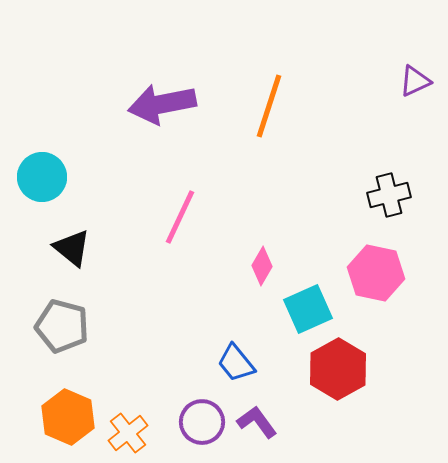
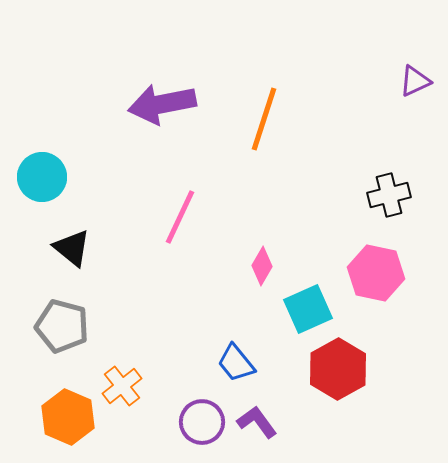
orange line: moved 5 px left, 13 px down
orange cross: moved 6 px left, 47 px up
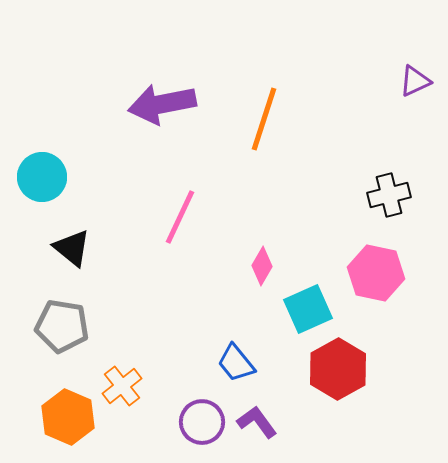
gray pentagon: rotated 6 degrees counterclockwise
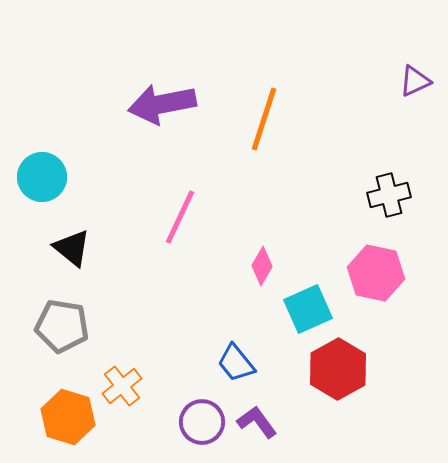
orange hexagon: rotated 6 degrees counterclockwise
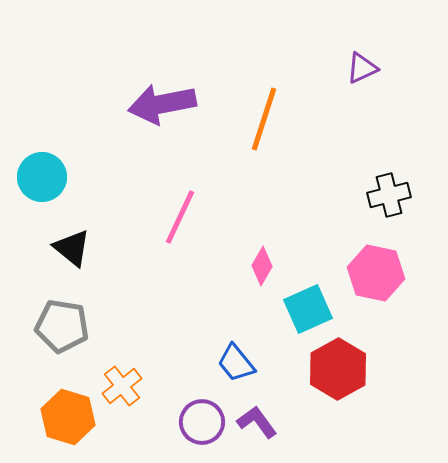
purple triangle: moved 53 px left, 13 px up
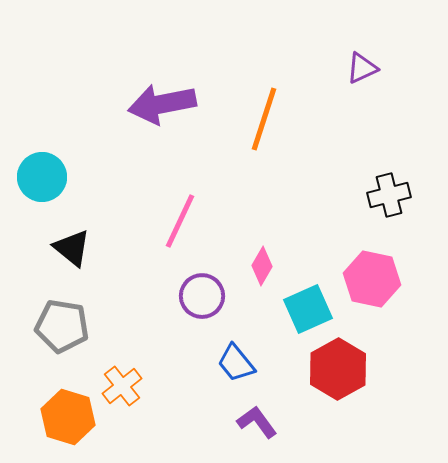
pink line: moved 4 px down
pink hexagon: moved 4 px left, 6 px down
purple circle: moved 126 px up
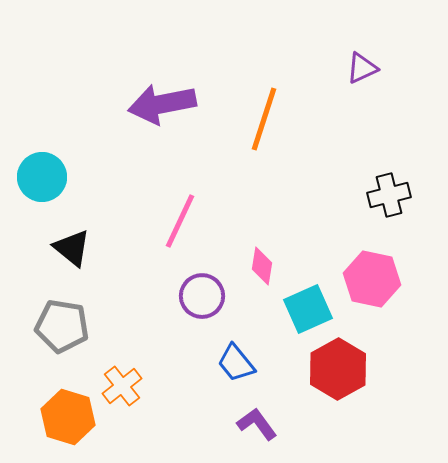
pink diamond: rotated 21 degrees counterclockwise
purple L-shape: moved 2 px down
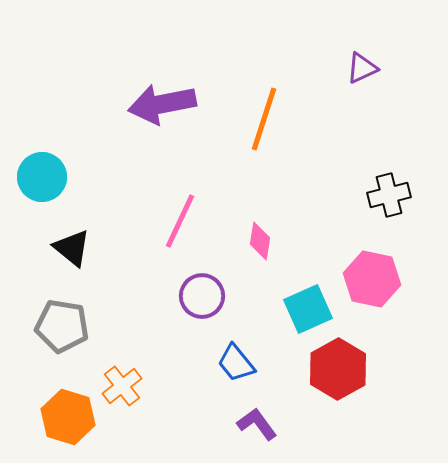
pink diamond: moved 2 px left, 25 px up
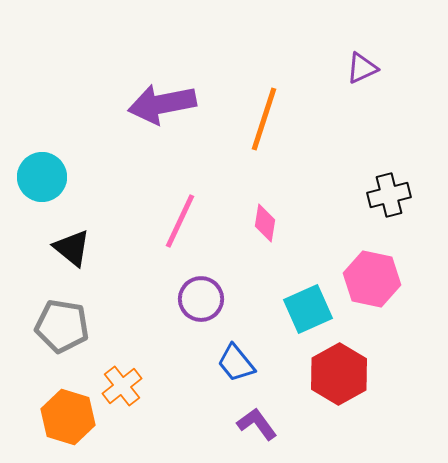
pink diamond: moved 5 px right, 18 px up
purple circle: moved 1 px left, 3 px down
red hexagon: moved 1 px right, 5 px down
